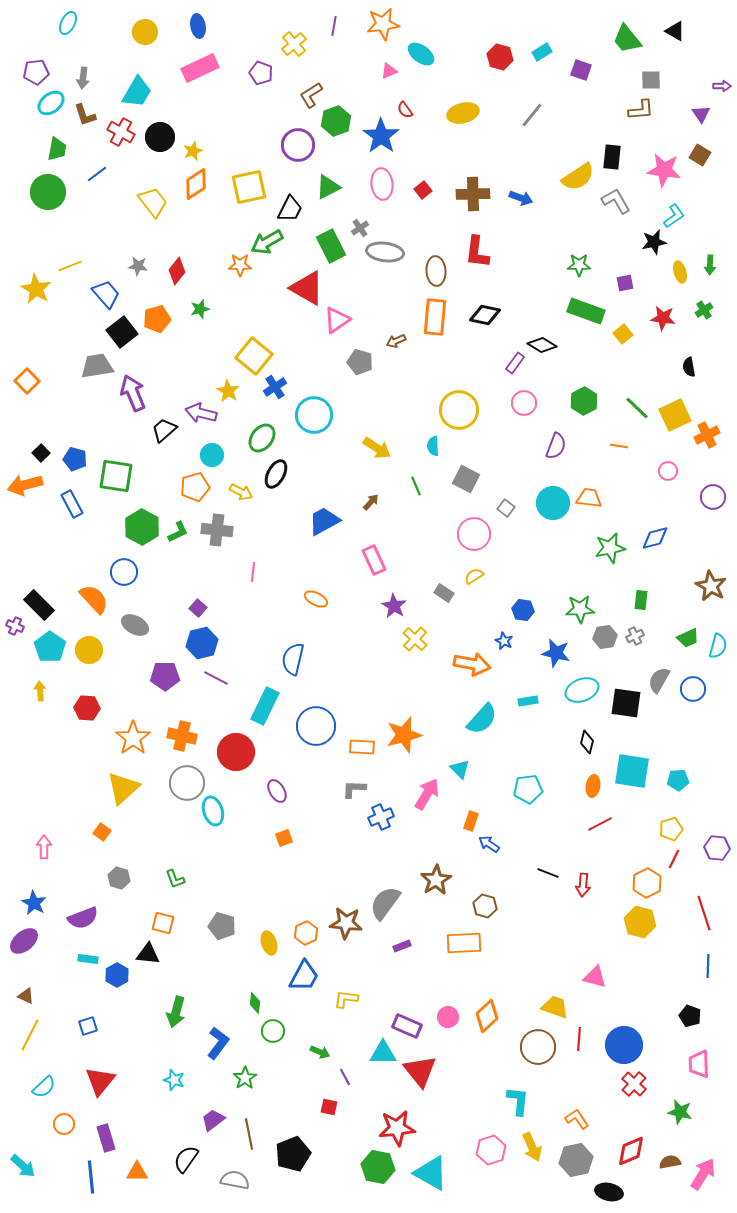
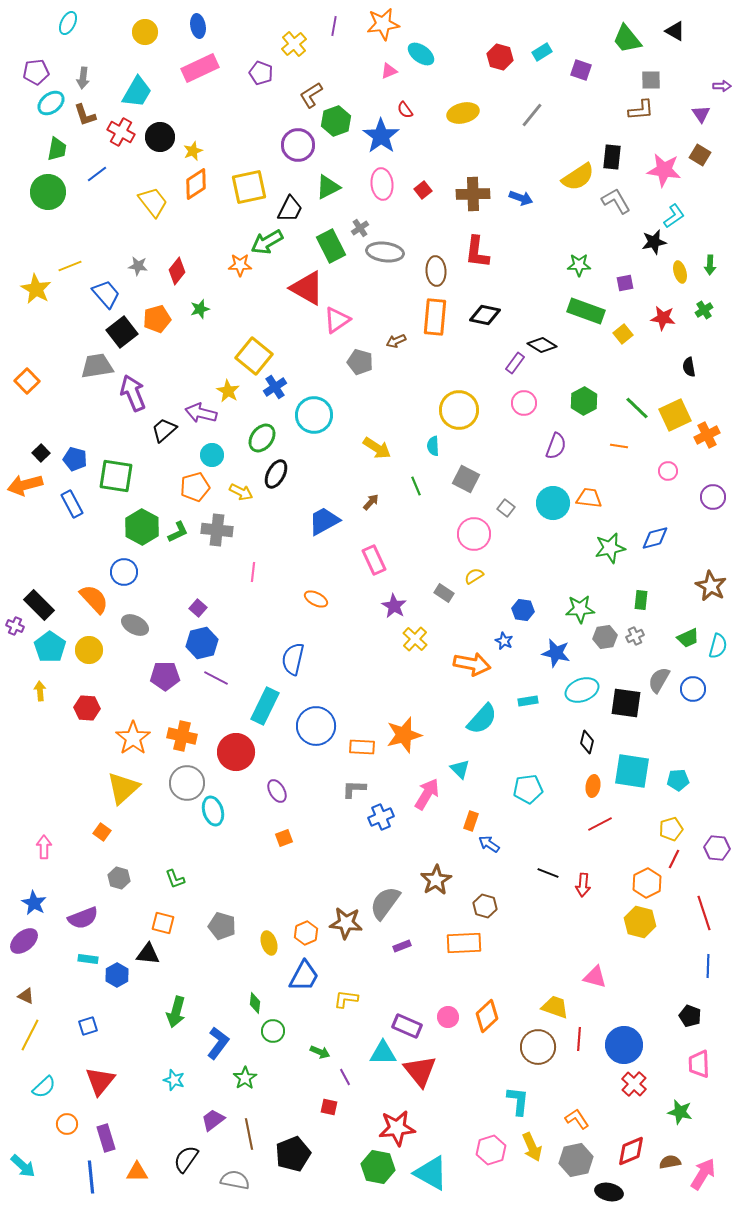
orange circle at (64, 1124): moved 3 px right
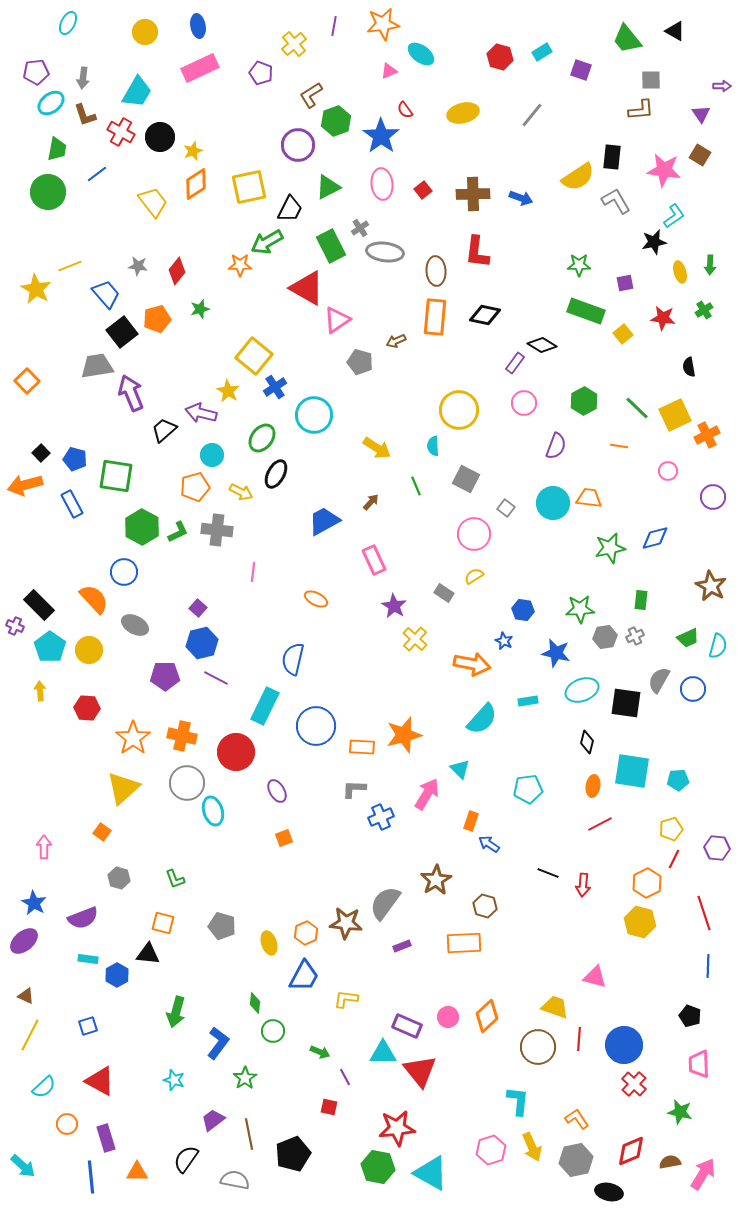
purple arrow at (133, 393): moved 2 px left
red triangle at (100, 1081): rotated 40 degrees counterclockwise
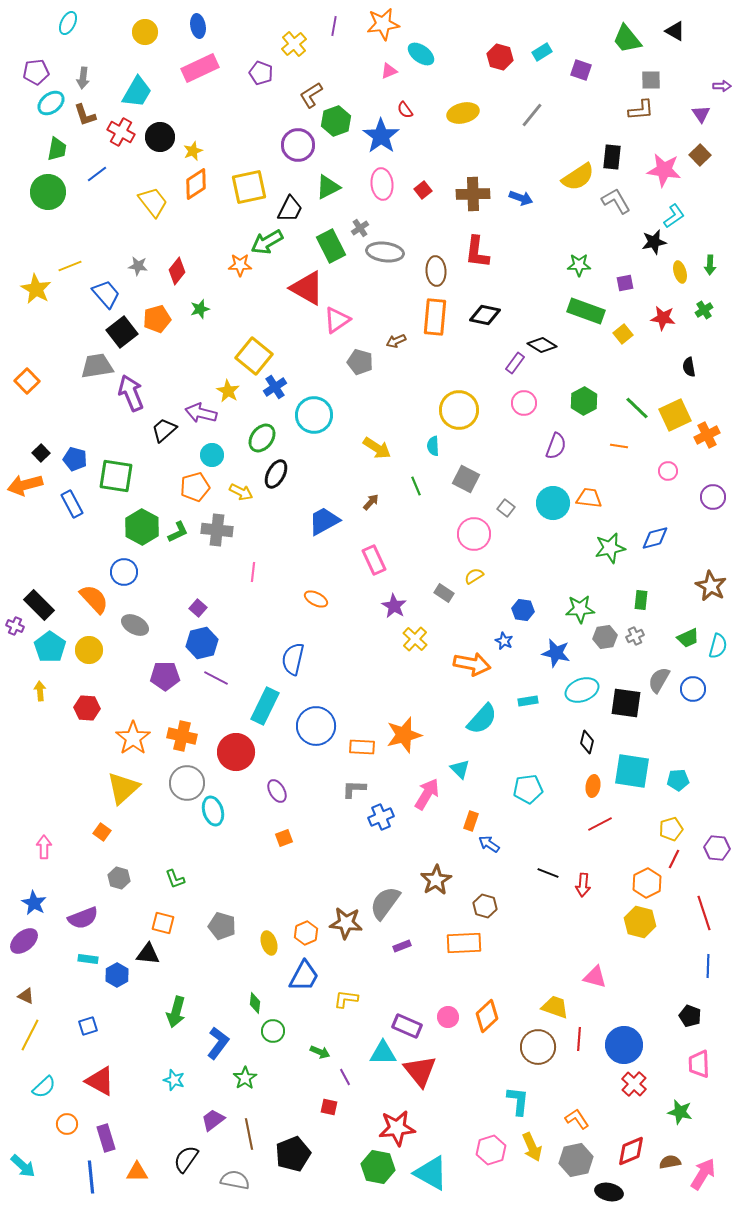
brown square at (700, 155): rotated 15 degrees clockwise
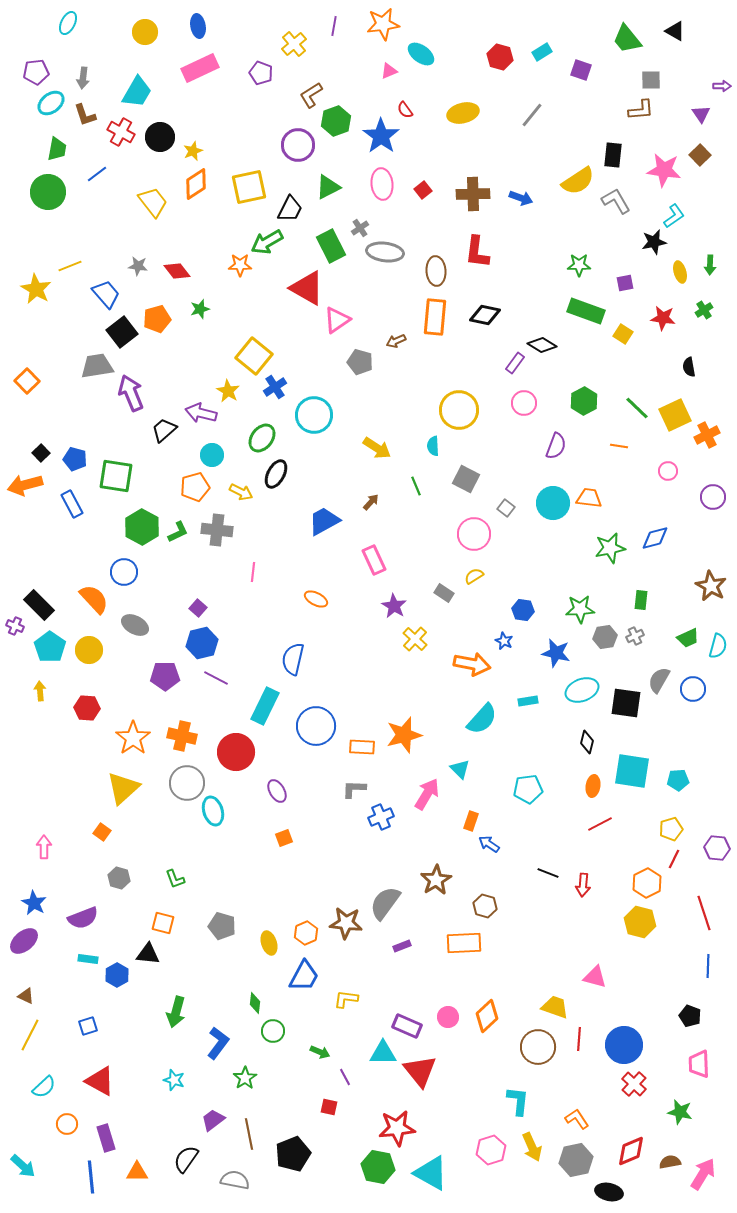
black rectangle at (612, 157): moved 1 px right, 2 px up
yellow semicircle at (578, 177): moved 4 px down
red diamond at (177, 271): rotated 76 degrees counterclockwise
yellow square at (623, 334): rotated 18 degrees counterclockwise
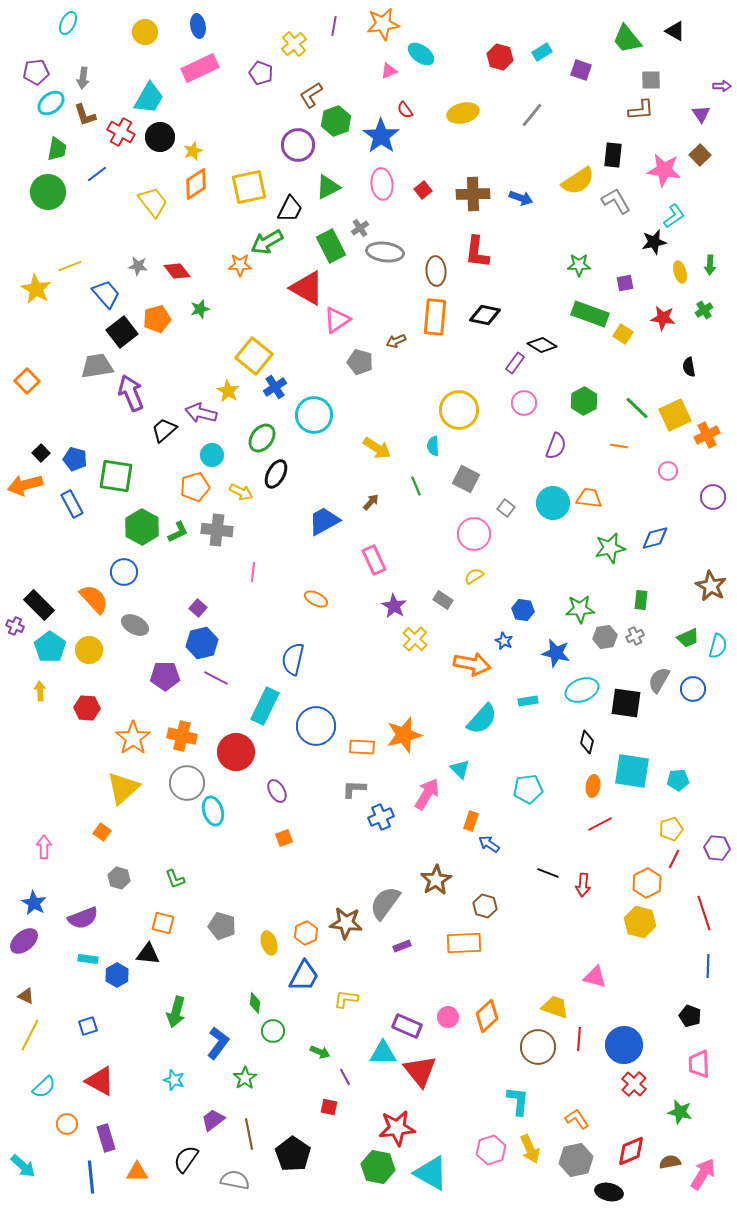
cyan trapezoid at (137, 92): moved 12 px right, 6 px down
green rectangle at (586, 311): moved 4 px right, 3 px down
gray rectangle at (444, 593): moved 1 px left, 7 px down
yellow arrow at (532, 1147): moved 2 px left, 2 px down
black pentagon at (293, 1154): rotated 16 degrees counterclockwise
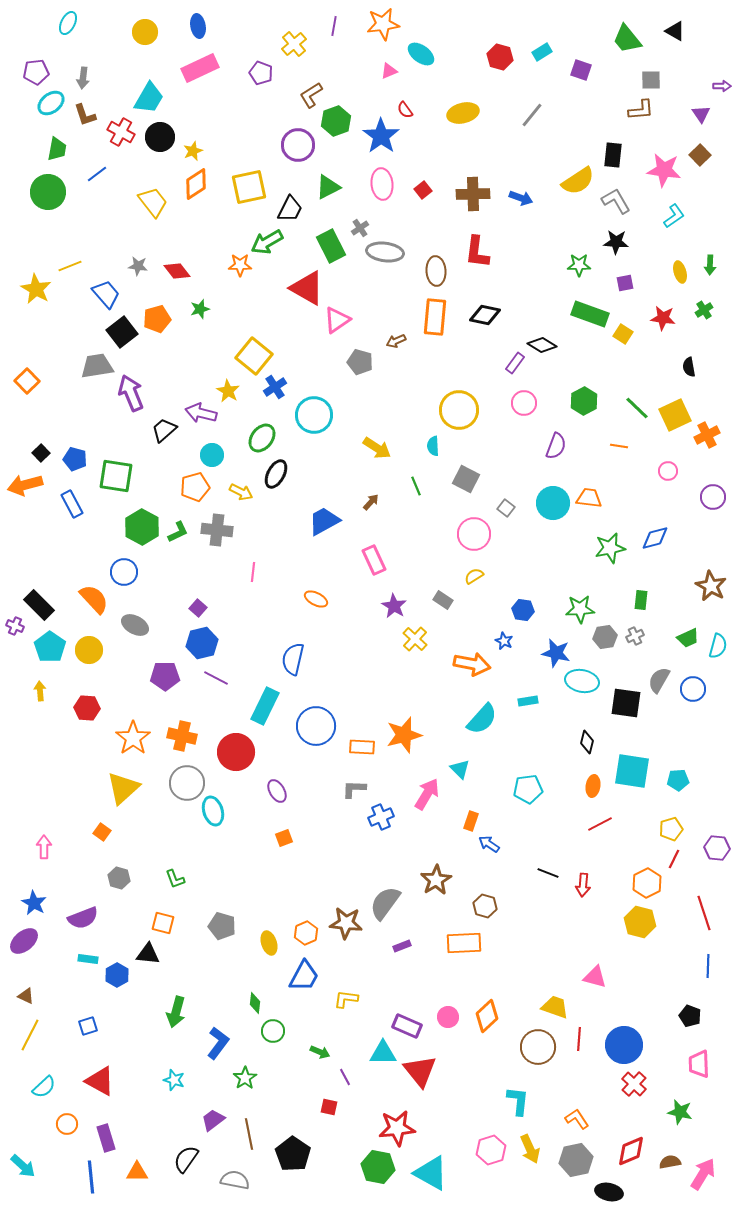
black star at (654, 242): moved 38 px left; rotated 15 degrees clockwise
cyan ellipse at (582, 690): moved 9 px up; rotated 32 degrees clockwise
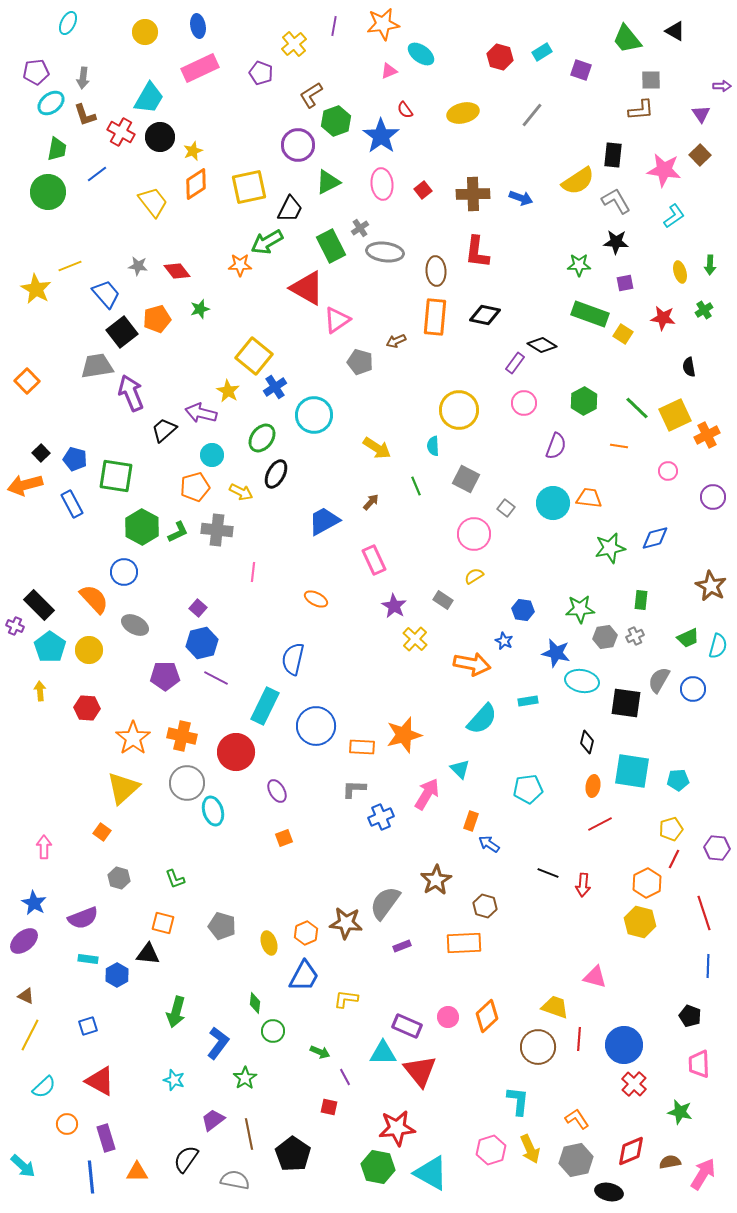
green triangle at (328, 187): moved 5 px up
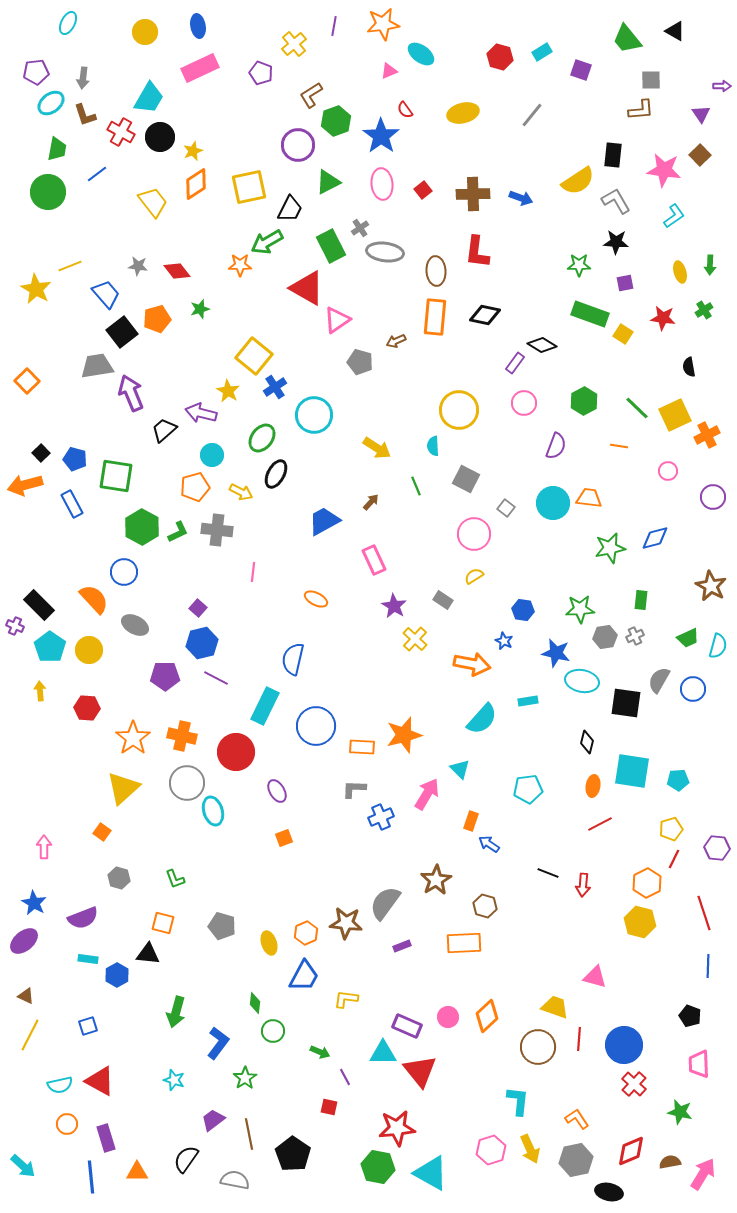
cyan semicircle at (44, 1087): moved 16 px right, 2 px up; rotated 30 degrees clockwise
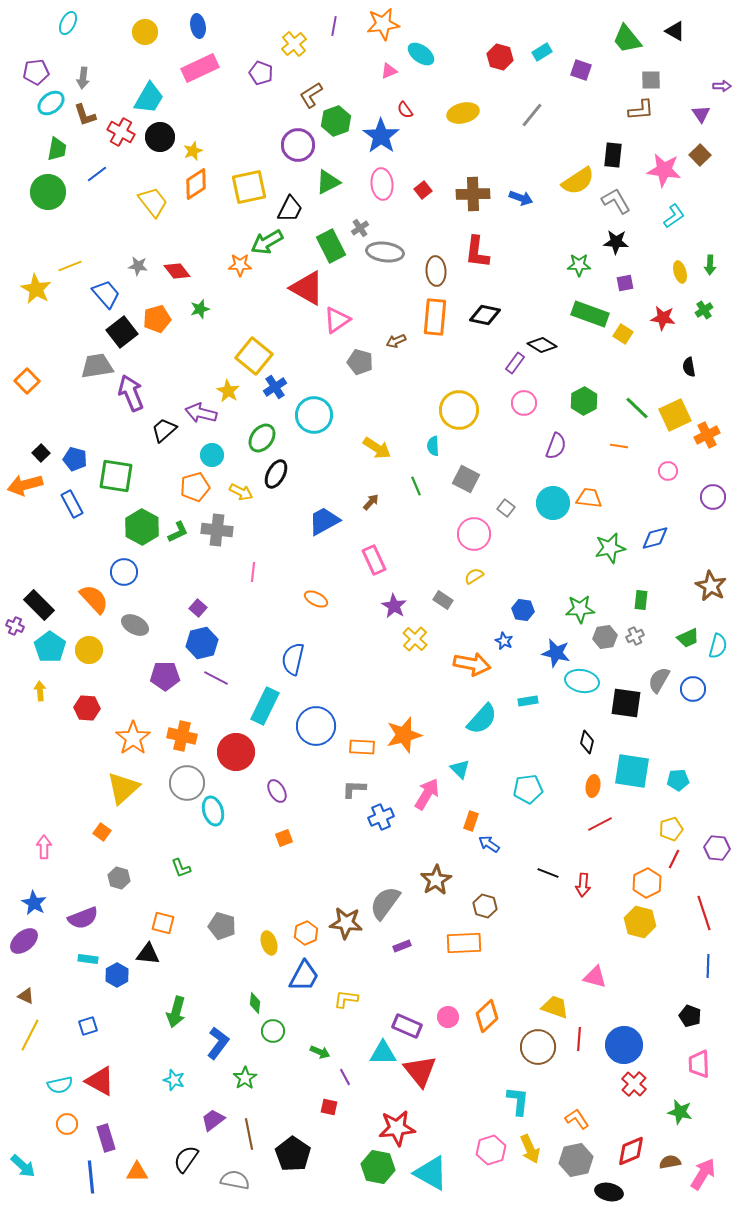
green L-shape at (175, 879): moved 6 px right, 11 px up
